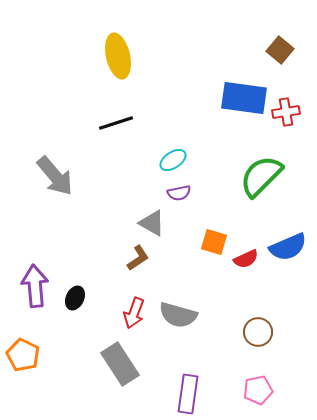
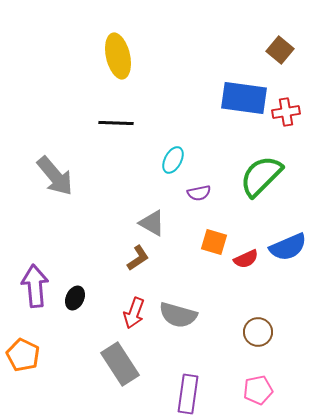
black line: rotated 20 degrees clockwise
cyan ellipse: rotated 28 degrees counterclockwise
purple semicircle: moved 20 px right
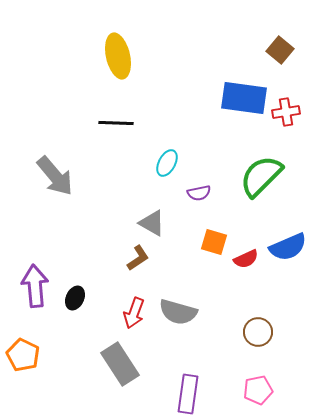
cyan ellipse: moved 6 px left, 3 px down
gray semicircle: moved 3 px up
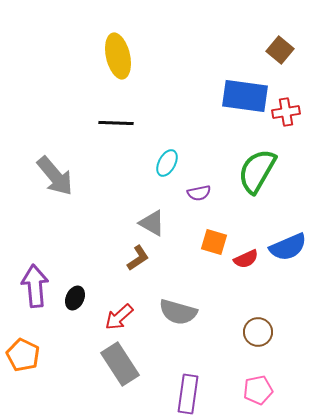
blue rectangle: moved 1 px right, 2 px up
green semicircle: moved 4 px left, 5 px up; rotated 15 degrees counterclockwise
red arrow: moved 15 px left, 4 px down; rotated 28 degrees clockwise
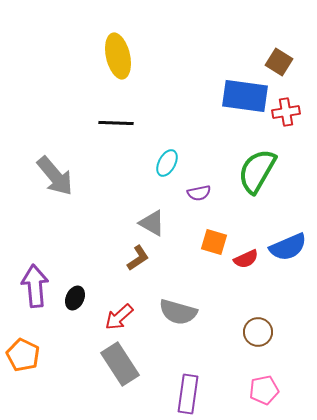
brown square: moved 1 px left, 12 px down; rotated 8 degrees counterclockwise
pink pentagon: moved 6 px right
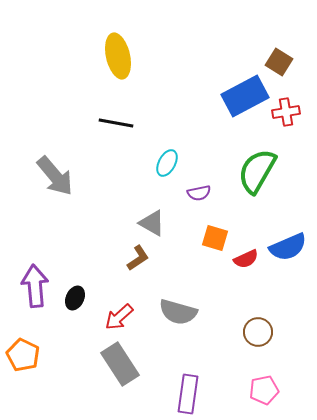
blue rectangle: rotated 36 degrees counterclockwise
black line: rotated 8 degrees clockwise
orange square: moved 1 px right, 4 px up
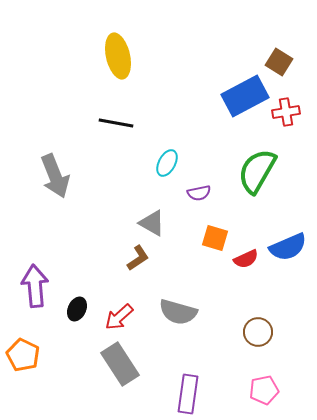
gray arrow: rotated 18 degrees clockwise
black ellipse: moved 2 px right, 11 px down
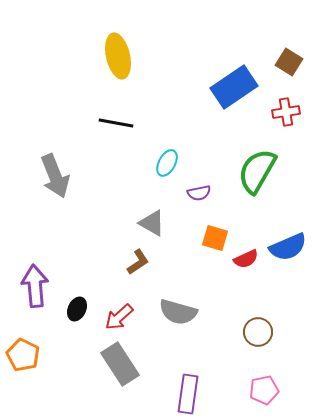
brown square: moved 10 px right
blue rectangle: moved 11 px left, 9 px up; rotated 6 degrees counterclockwise
brown L-shape: moved 4 px down
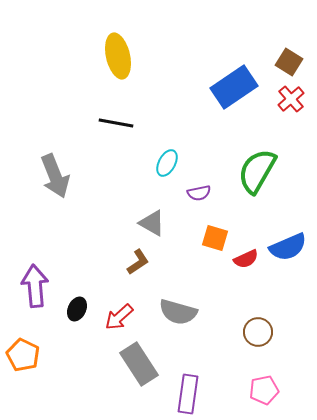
red cross: moved 5 px right, 13 px up; rotated 32 degrees counterclockwise
gray rectangle: moved 19 px right
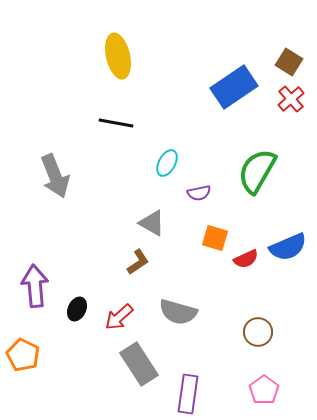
pink pentagon: rotated 24 degrees counterclockwise
